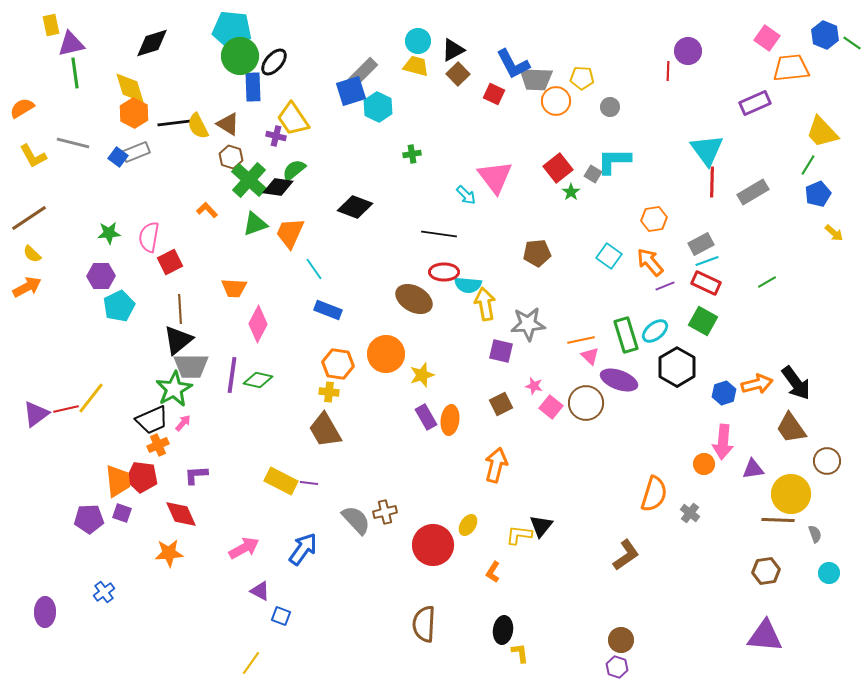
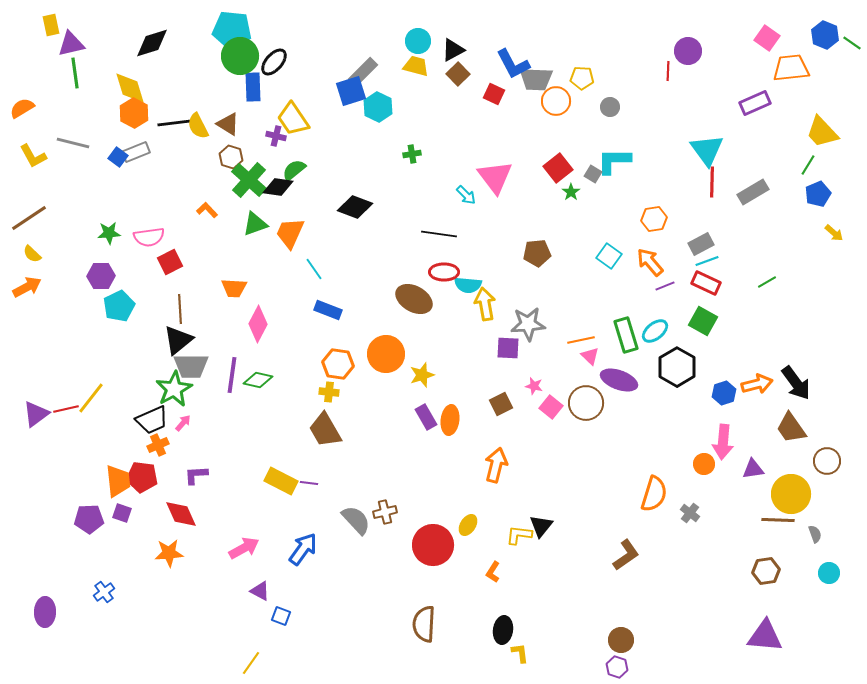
pink semicircle at (149, 237): rotated 108 degrees counterclockwise
purple square at (501, 351): moved 7 px right, 3 px up; rotated 10 degrees counterclockwise
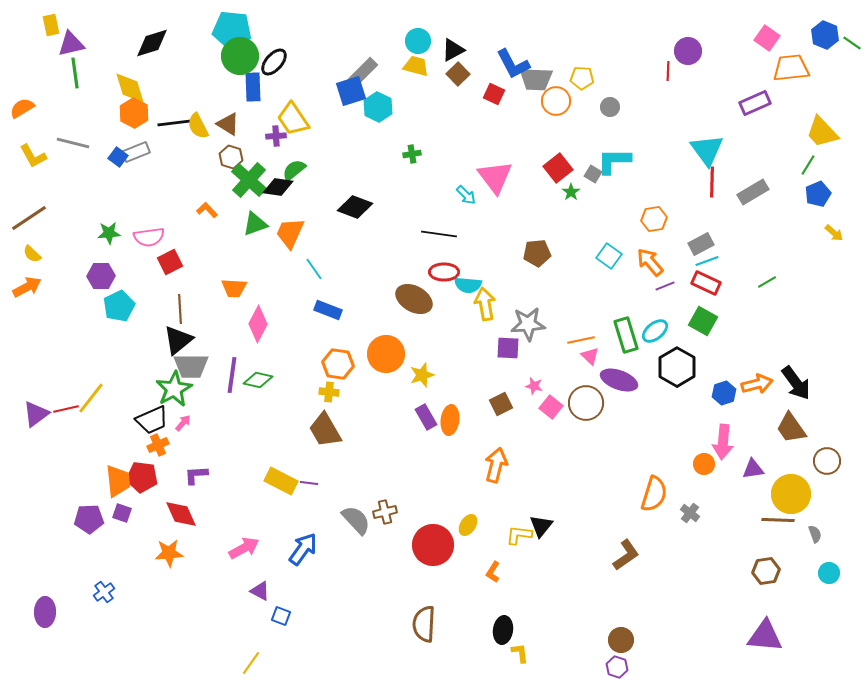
purple cross at (276, 136): rotated 18 degrees counterclockwise
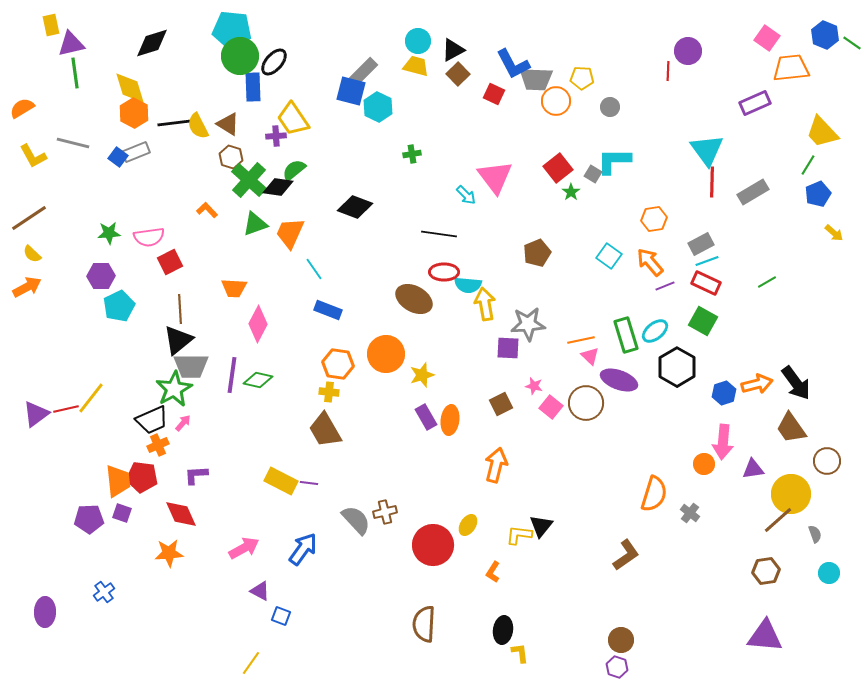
blue square at (351, 91): rotated 32 degrees clockwise
brown pentagon at (537, 253): rotated 16 degrees counterclockwise
brown line at (778, 520): rotated 44 degrees counterclockwise
